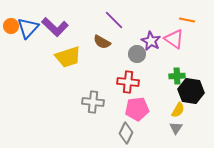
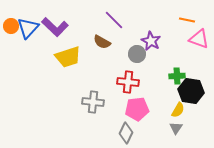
pink triangle: moved 25 px right; rotated 15 degrees counterclockwise
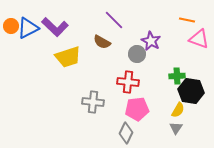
blue triangle: rotated 20 degrees clockwise
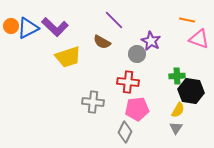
gray diamond: moved 1 px left, 1 px up
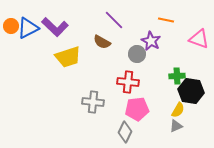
orange line: moved 21 px left
gray triangle: moved 2 px up; rotated 32 degrees clockwise
